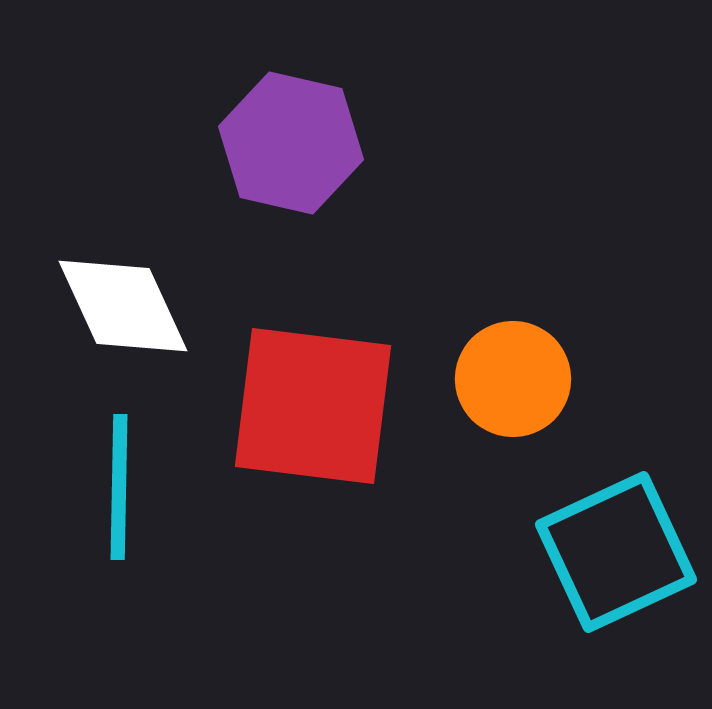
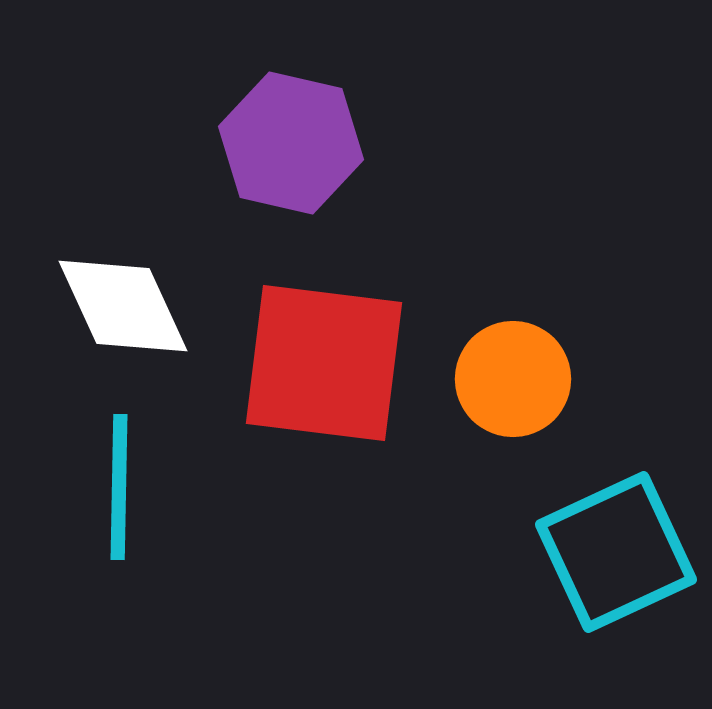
red square: moved 11 px right, 43 px up
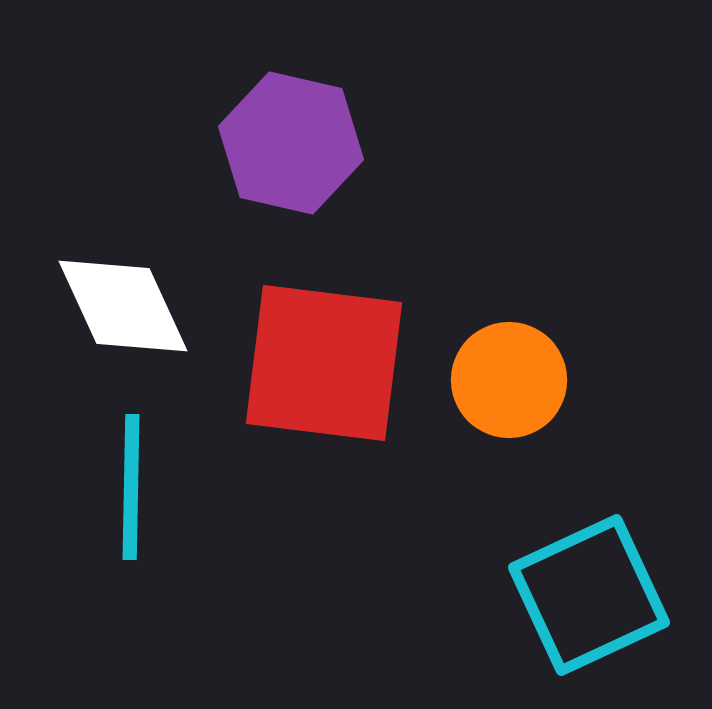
orange circle: moved 4 px left, 1 px down
cyan line: moved 12 px right
cyan square: moved 27 px left, 43 px down
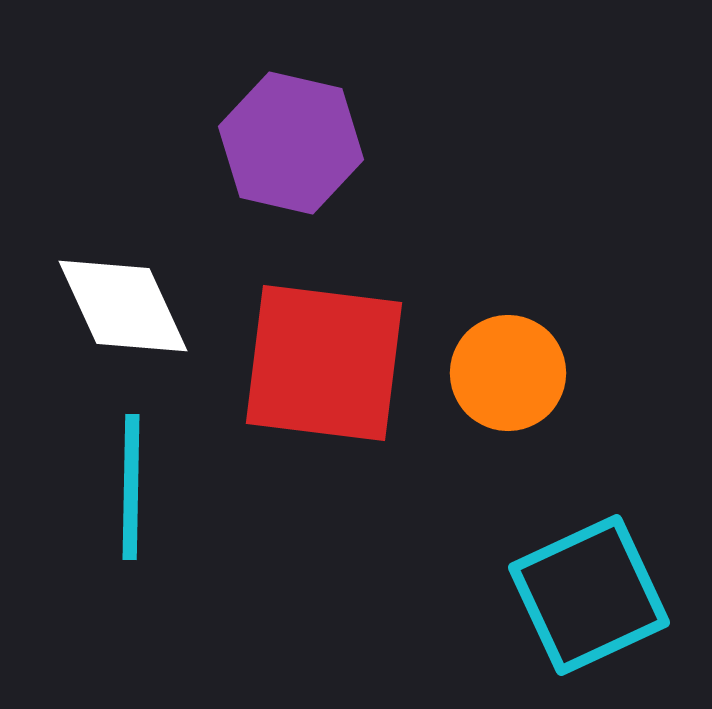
orange circle: moved 1 px left, 7 px up
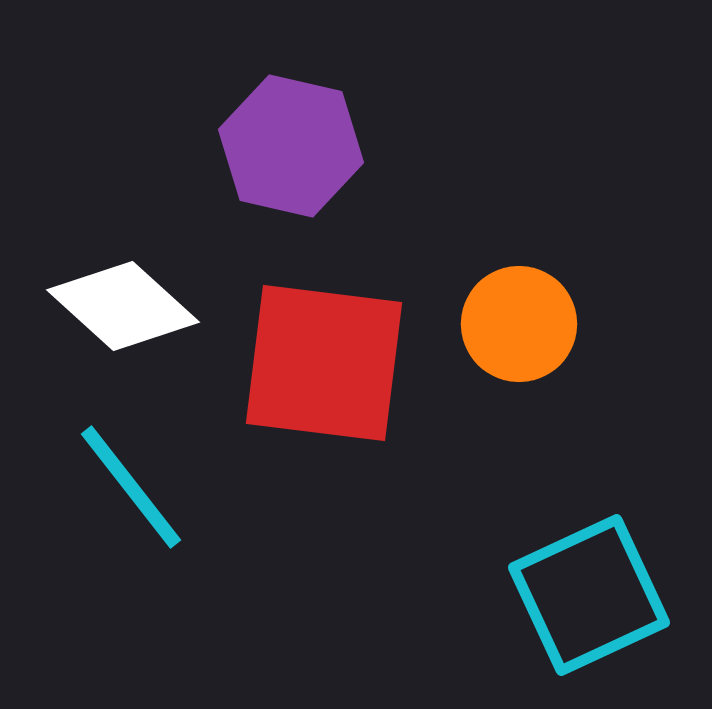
purple hexagon: moved 3 px down
white diamond: rotated 23 degrees counterclockwise
orange circle: moved 11 px right, 49 px up
cyan line: rotated 39 degrees counterclockwise
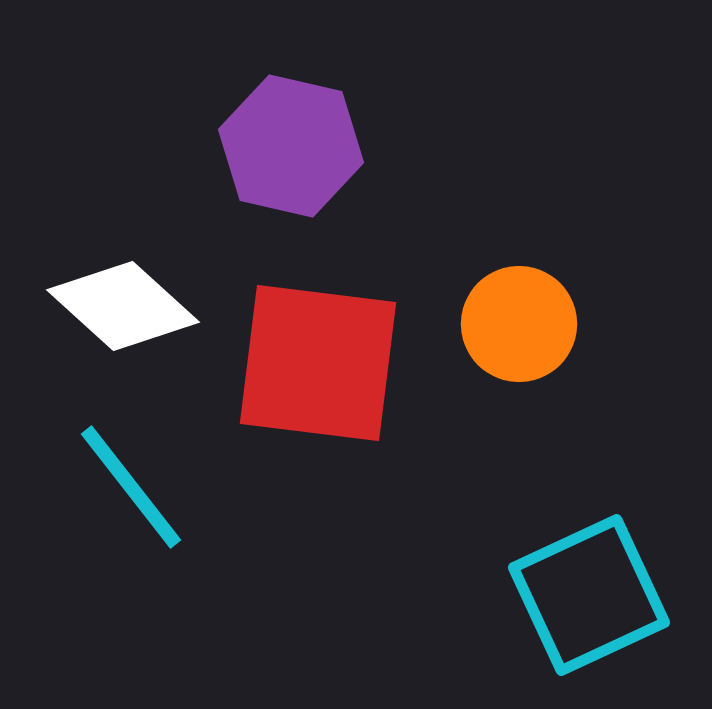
red square: moved 6 px left
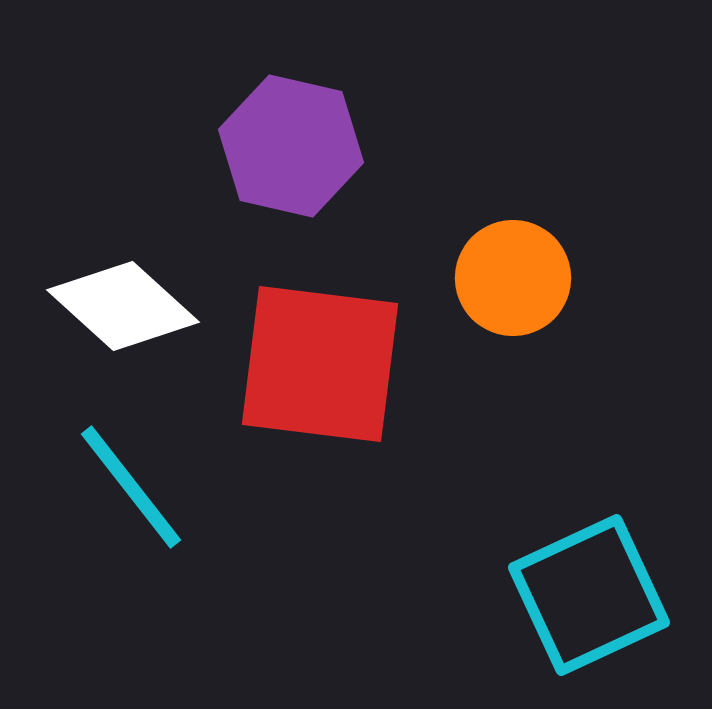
orange circle: moved 6 px left, 46 px up
red square: moved 2 px right, 1 px down
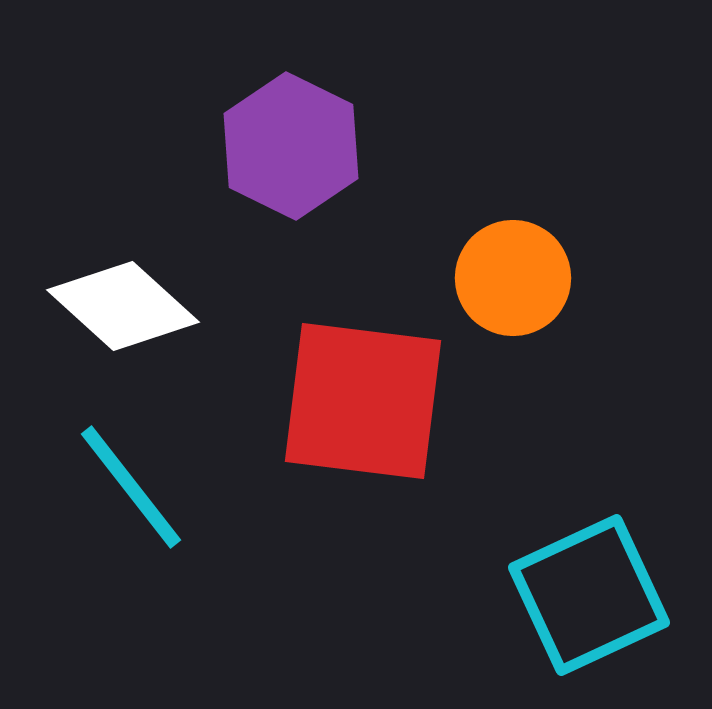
purple hexagon: rotated 13 degrees clockwise
red square: moved 43 px right, 37 px down
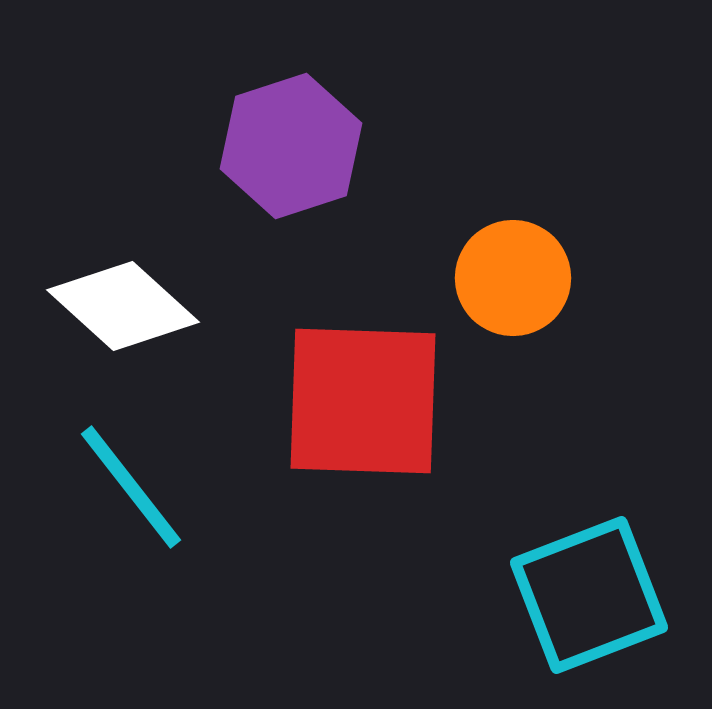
purple hexagon: rotated 16 degrees clockwise
red square: rotated 5 degrees counterclockwise
cyan square: rotated 4 degrees clockwise
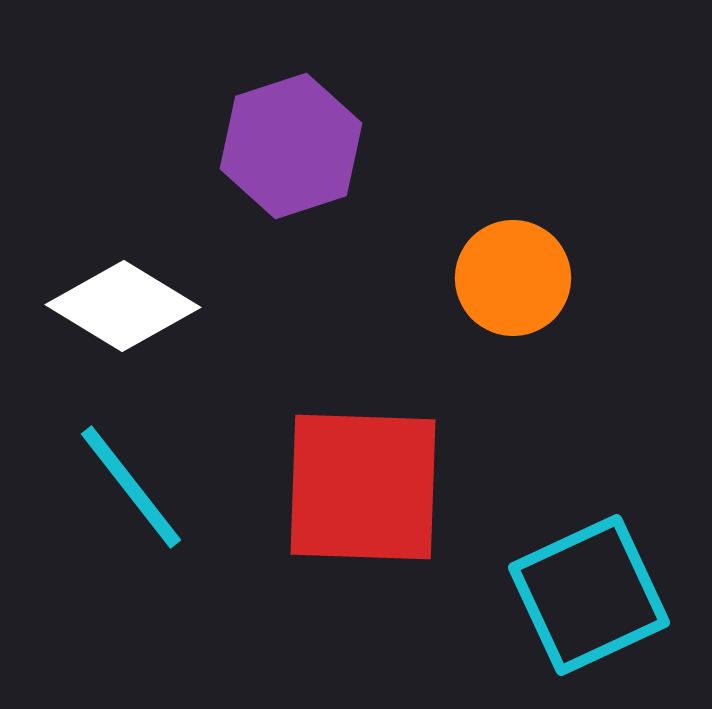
white diamond: rotated 11 degrees counterclockwise
red square: moved 86 px down
cyan square: rotated 4 degrees counterclockwise
